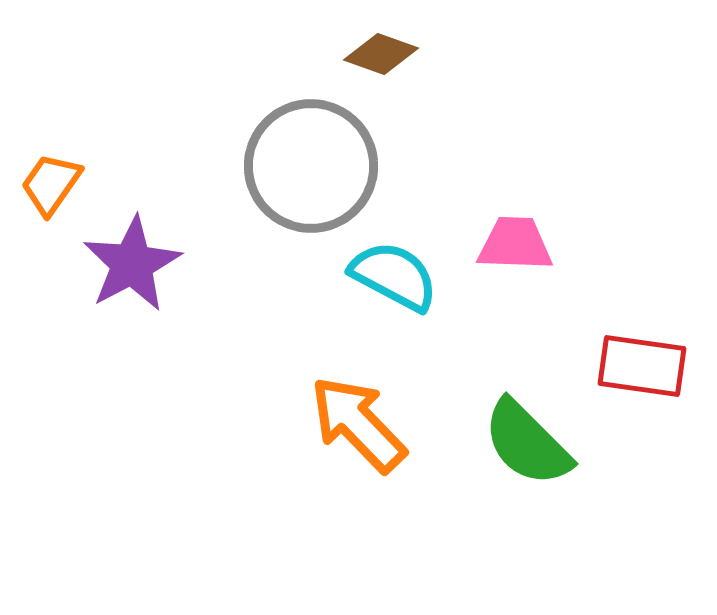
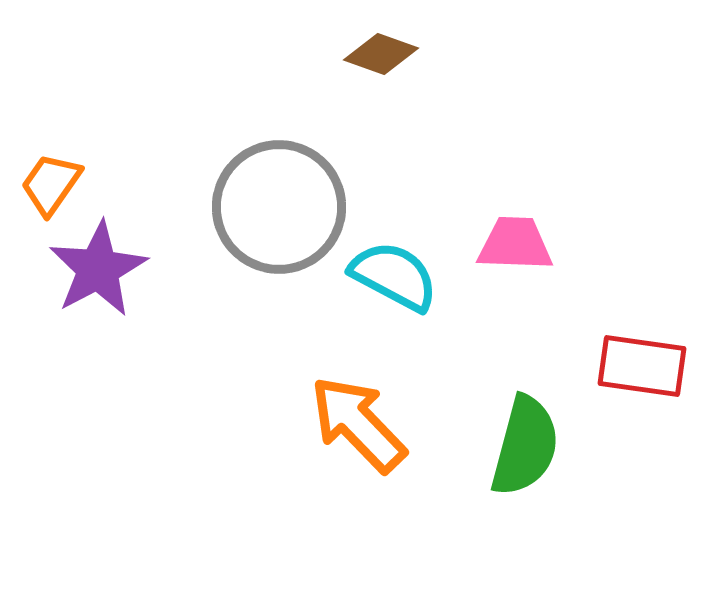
gray circle: moved 32 px left, 41 px down
purple star: moved 34 px left, 5 px down
green semicircle: moved 2 px left, 3 px down; rotated 120 degrees counterclockwise
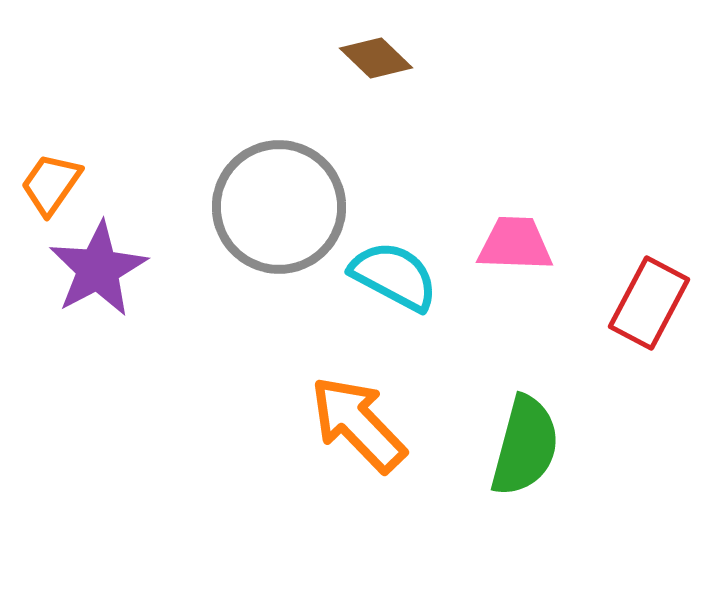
brown diamond: moved 5 px left, 4 px down; rotated 24 degrees clockwise
red rectangle: moved 7 px right, 63 px up; rotated 70 degrees counterclockwise
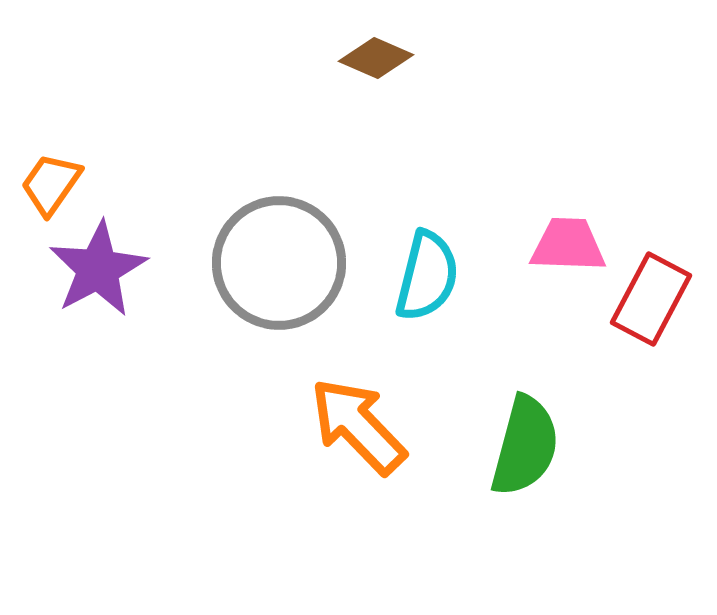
brown diamond: rotated 20 degrees counterclockwise
gray circle: moved 56 px down
pink trapezoid: moved 53 px right, 1 px down
cyan semicircle: moved 33 px right; rotated 76 degrees clockwise
red rectangle: moved 2 px right, 4 px up
orange arrow: moved 2 px down
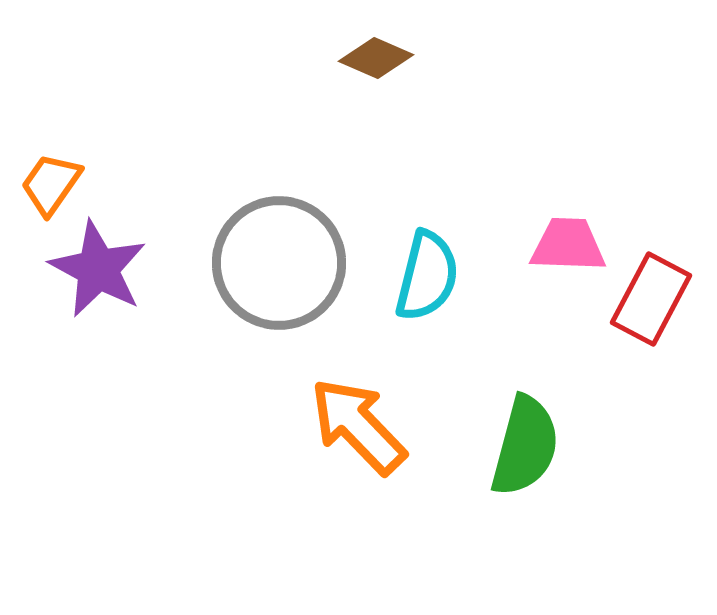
purple star: rotated 16 degrees counterclockwise
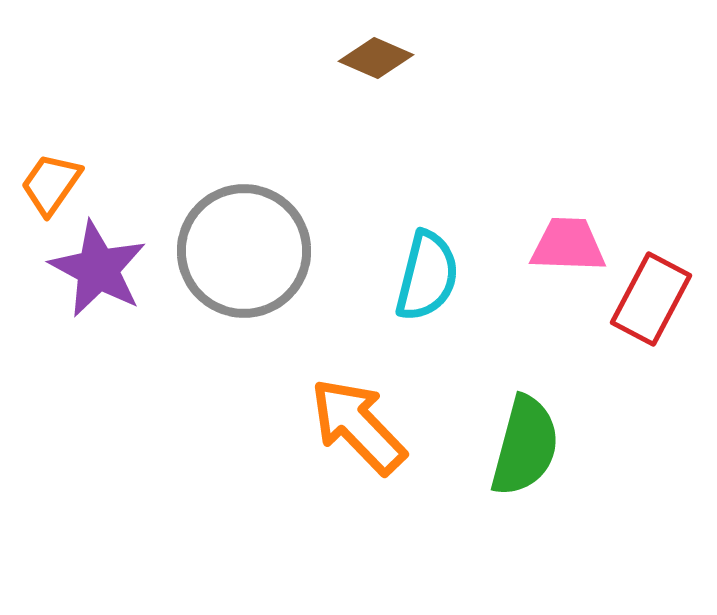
gray circle: moved 35 px left, 12 px up
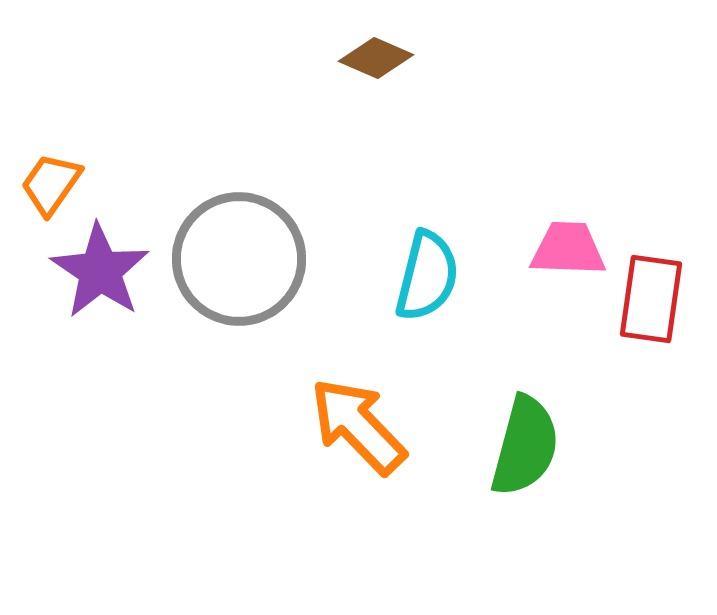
pink trapezoid: moved 4 px down
gray circle: moved 5 px left, 8 px down
purple star: moved 2 px right, 2 px down; rotated 6 degrees clockwise
red rectangle: rotated 20 degrees counterclockwise
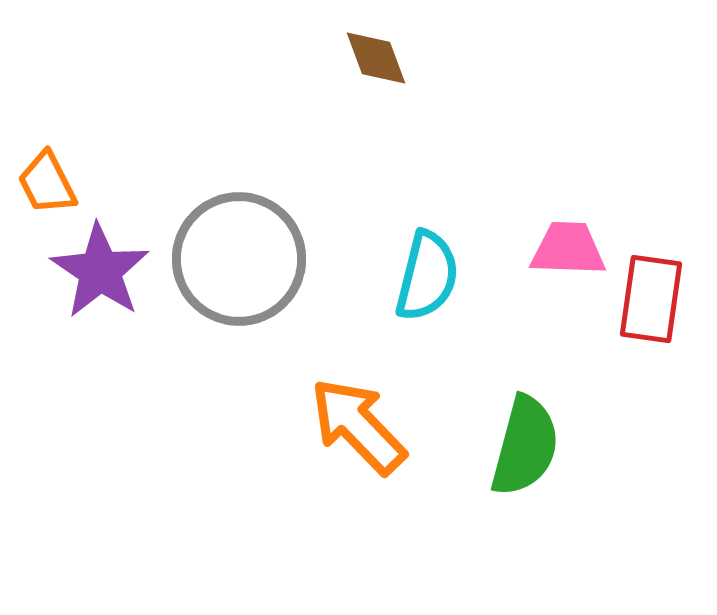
brown diamond: rotated 46 degrees clockwise
orange trapezoid: moved 4 px left, 1 px up; rotated 62 degrees counterclockwise
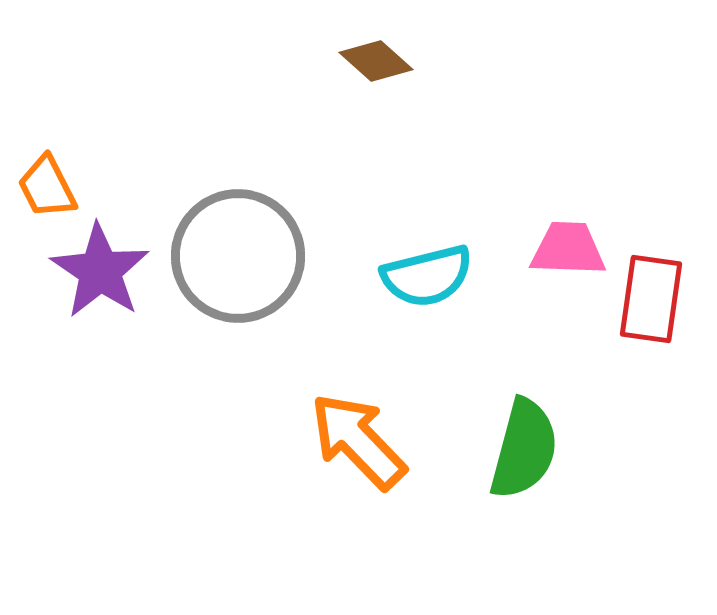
brown diamond: moved 3 px down; rotated 28 degrees counterclockwise
orange trapezoid: moved 4 px down
gray circle: moved 1 px left, 3 px up
cyan semicircle: rotated 62 degrees clockwise
orange arrow: moved 15 px down
green semicircle: moved 1 px left, 3 px down
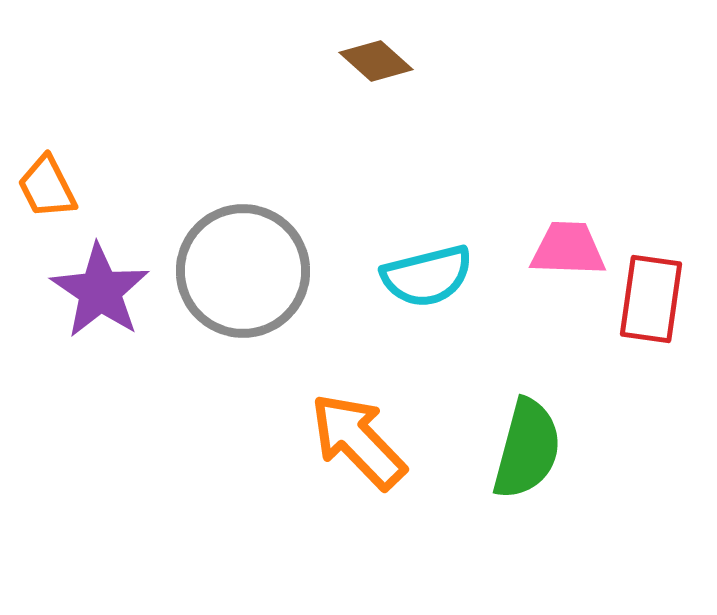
gray circle: moved 5 px right, 15 px down
purple star: moved 20 px down
green semicircle: moved 3 px right
